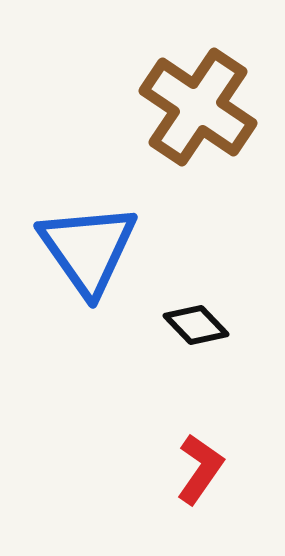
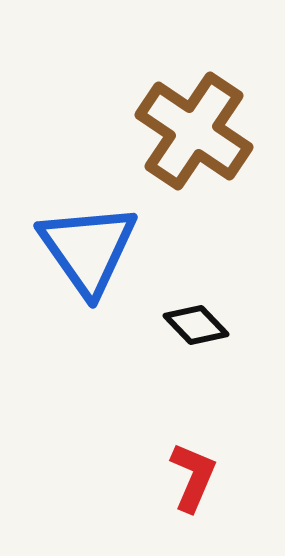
brown cross: moved 4 px left, 24 px down
red L-shape: moved 7 px left, 8 px down; rotated 12 degrees counterclockwise
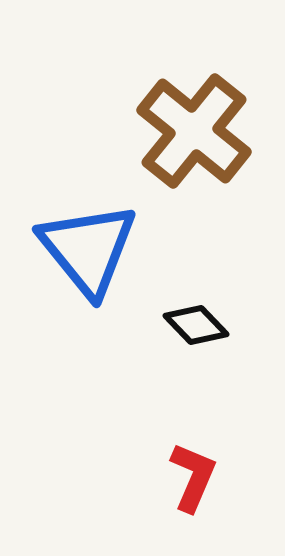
brown cross: rotated 5 degrees clockwise
blue triangle: rotated 4 degrees counterclockwise
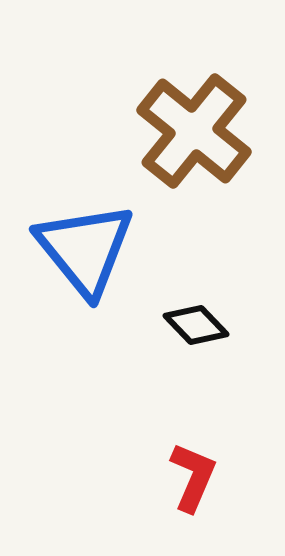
blue triangle: moved 3 px left
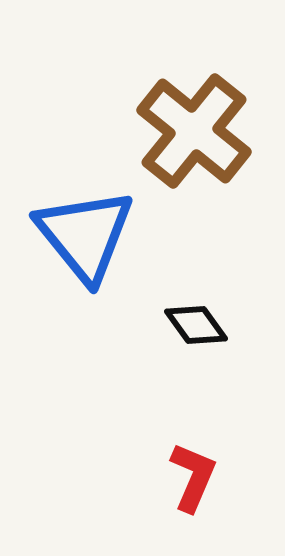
blue triangle: moved 14 px up
black diamond: rotated 8 degrees clockwise
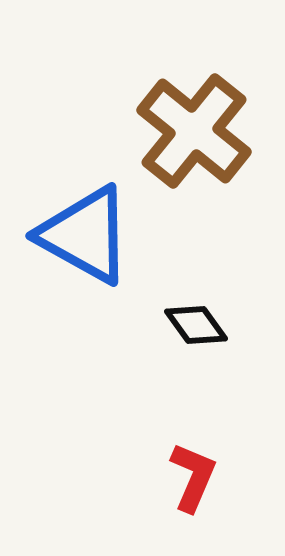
blue triangle: rotated 22 degrees counterclockwise
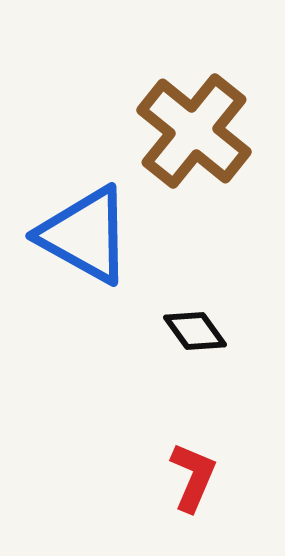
black diamond: moved 1 px left, 6 px down
